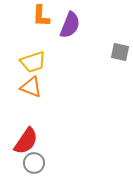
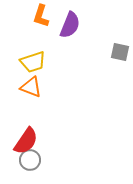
orange L-shape: rotated 15 degrees clockwise
gray circle: moved 4 px left, 3 px up
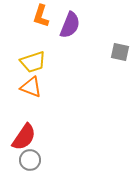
red semicircle: moved 2 px left, 4 px up
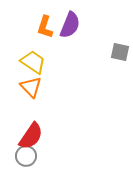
orange L-shape: moved 4 px right, 11 px down
yellow trapezoid: rotated 128 degrees counterclockwise
orange triangle: rotated 25 degrees clockwise
red semicircle: moved 7 px right, 1 px up
gray circle: moved 4 px left, 4 px up
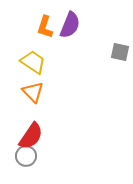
orange triangle: moved 2 px right, 5 px down
